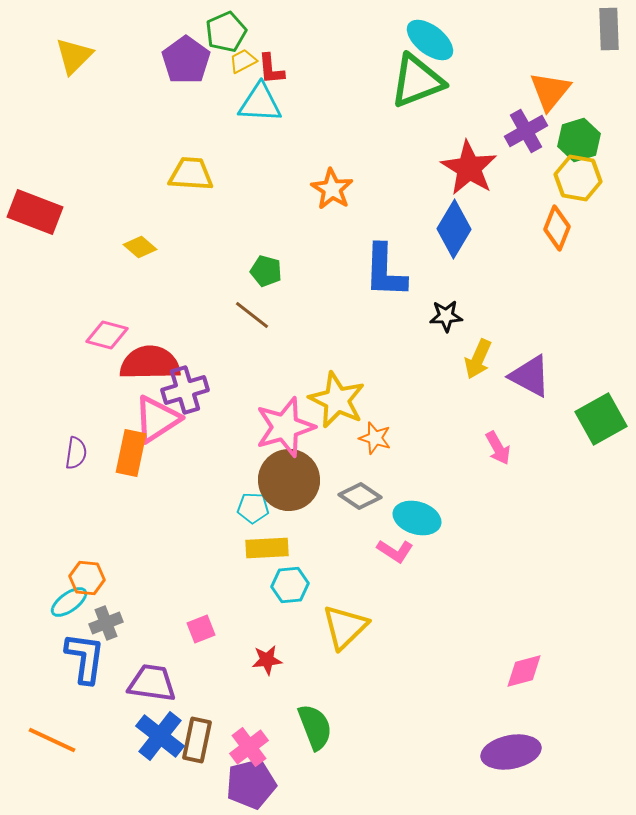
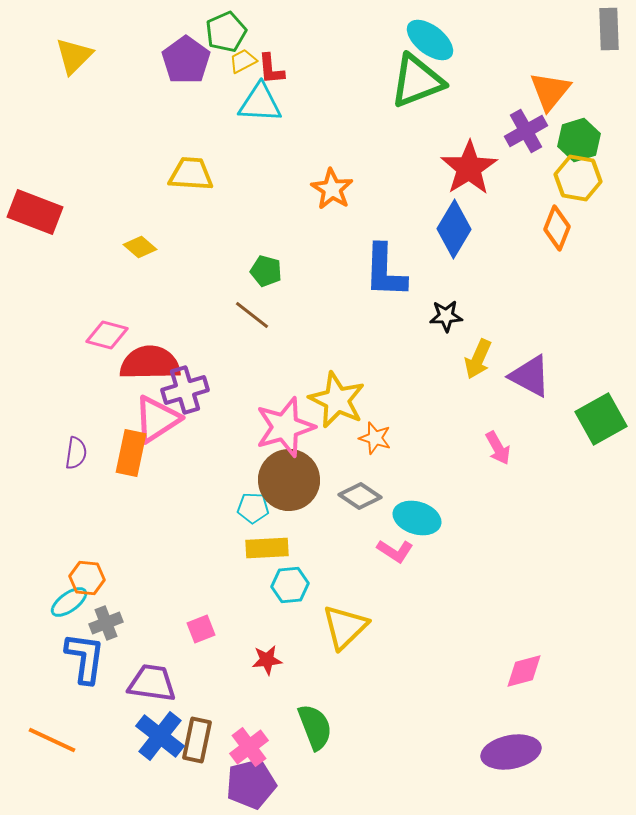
red star at (469, 168): rotated 8 degrees clockwise
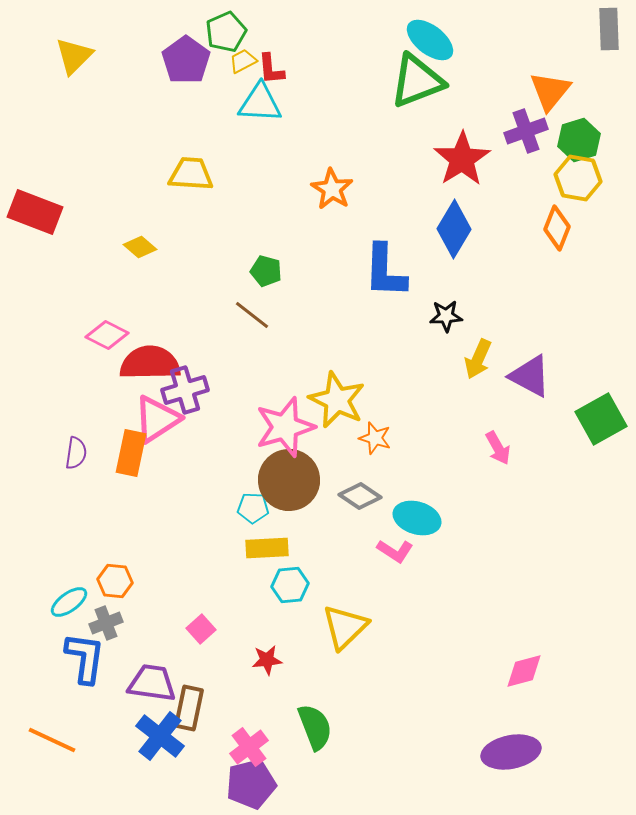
purple cross at (526, 131): rotated 9 degrees clockwise
red star at (469, 168): moved 7 px left, 9 px up
pink diamond at (107, 335): rotated 12 degrees clockwise
orange hexagon at (87, 578): moved 28 px right, 3 px down
pink square at (201, 629): rotated 20 degrees counterclockwise
brown rectangle at (197, 740): moved 8 px left, 32 px up
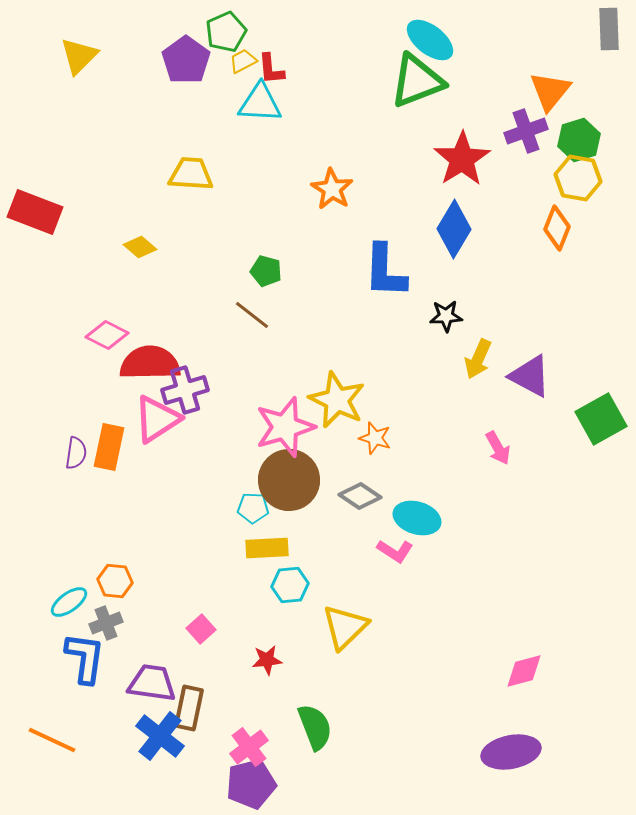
yellow triangle at (74, 56): moved 5 px right
orange rectangle at (131, 453): moved 22 px left, 6 px up
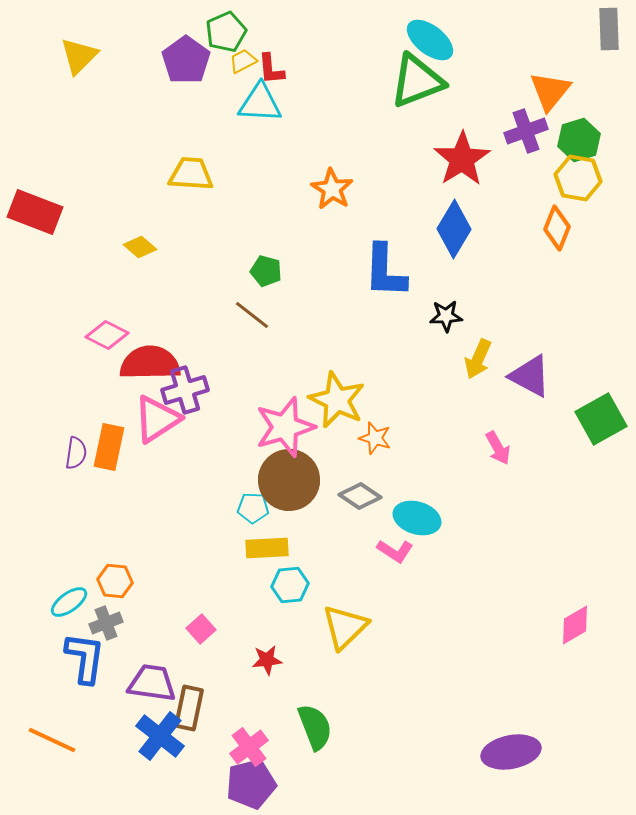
pink diamond at (524, 671): moved 51 px right, 46 px up; rotated 15 degrees counterclockwise
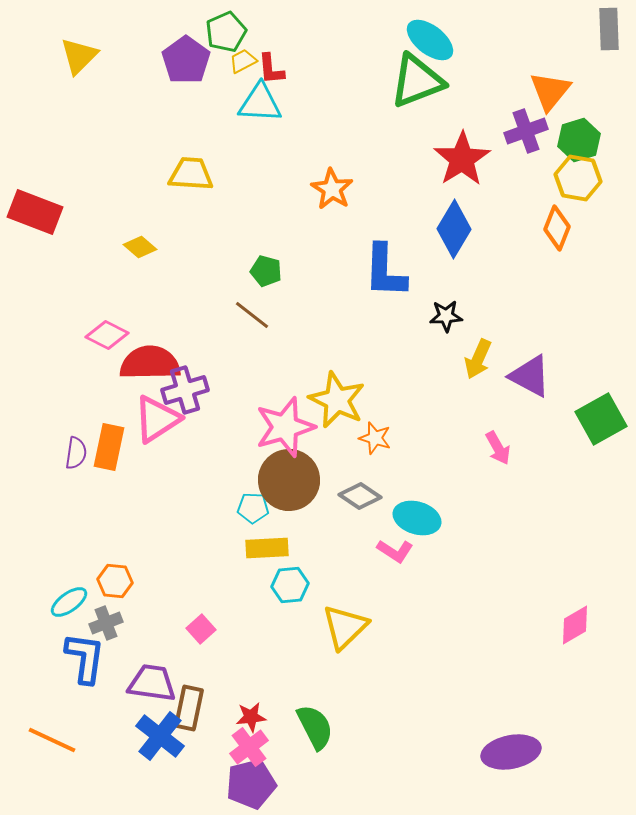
red star at (267, 660): moved 16 px left, 57 px down
green semicircle at (315, 727): rotated 6 degrees counterclockwise
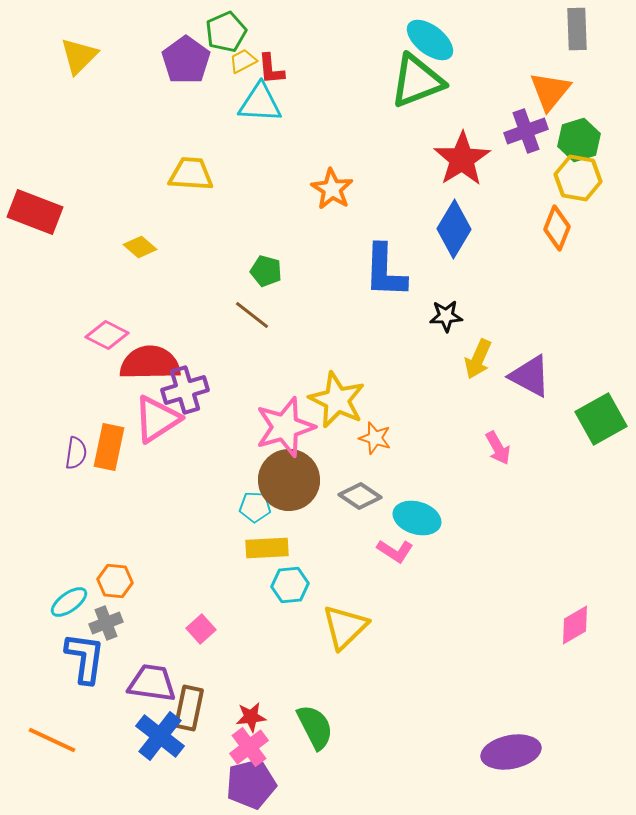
gray rectangle at (609, 29): moved 32 px left
cyan pentagon at (253, 508): moved 2 px right, 1 px up
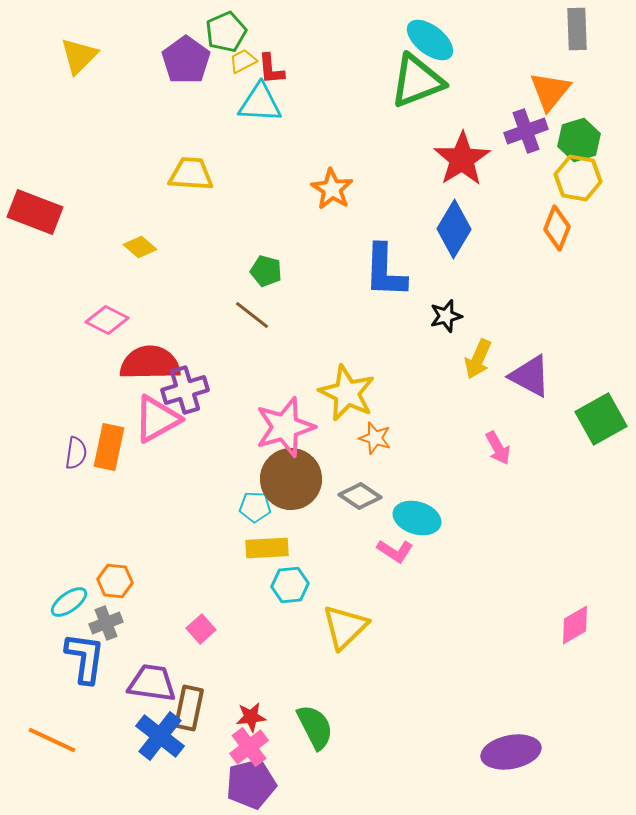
black star at (446, 316): rotated 12 degrees counterclockwise
pink diamond at (107, 335): moved 15 px up
yellow star at (337, 400): moved 10 px right, 7 px up
pink triangle at (157, 419): rotated 4 degrees clockwise
brown circle at (289, 480): moved 2 px right, 1 px up
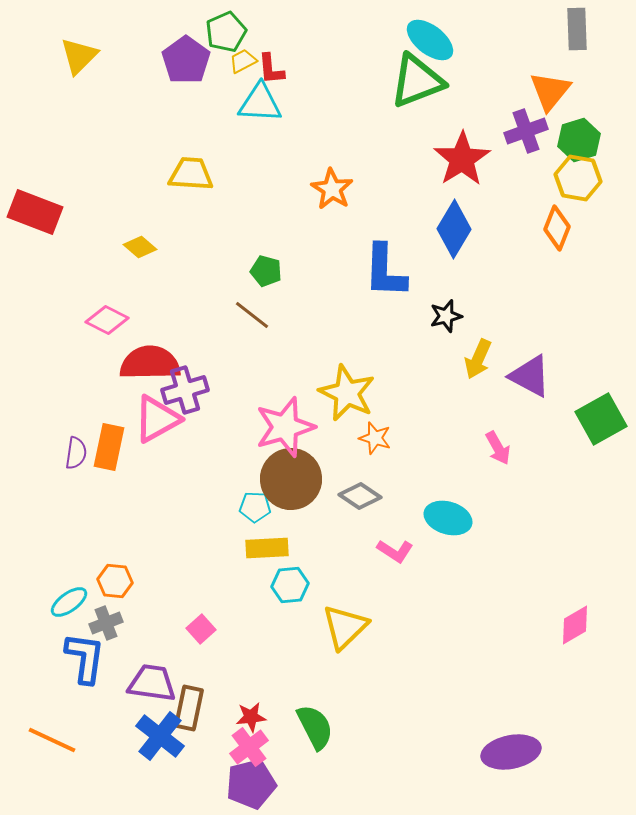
cyan ellipse at (417, 518): moved 31 px right
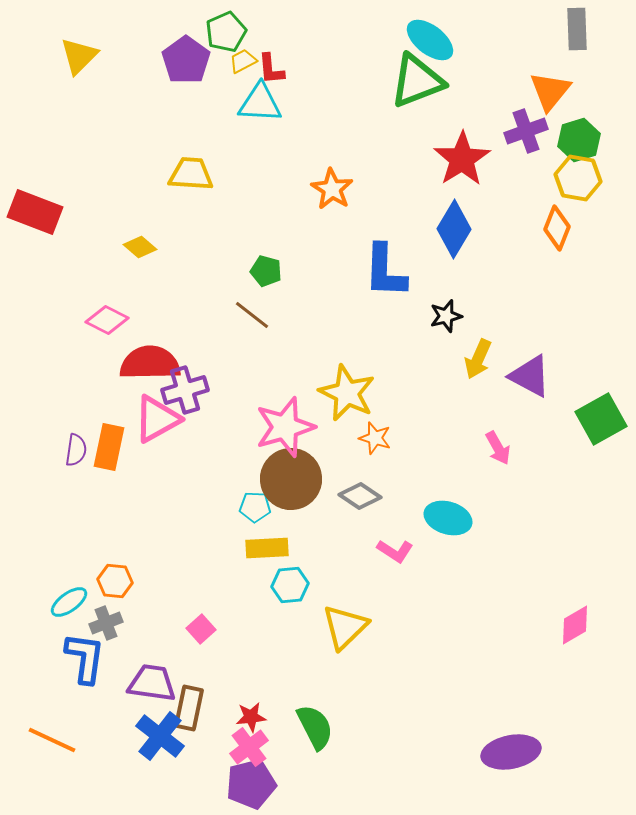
purple semicircle at (76, 453): moved 3 px up
